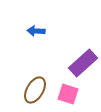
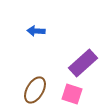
pink square: moved 4 px right
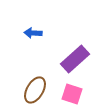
blue arrow: moved 3 px left, 2 px down
purple rectangle: moved 8 px left, 4 px up
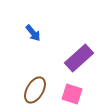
blue arrow: rotated 132 degrees counterclockwise
purple rectangle: moved 4 px right, 1 px up
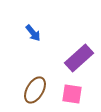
pink square: rotated 10 degrees counterclockwise
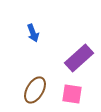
blue arrow: rotated 18 degrees clockwise
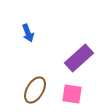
blue arrow: moved 5 px left
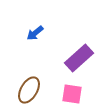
blue arrow: moved 7 px right; rotated 72 degrees clockwise
brown ellipse: moved 6 px left
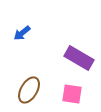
blue arrow: moved 13 px left
purple rectangle: rotated 72 degrees clockwise
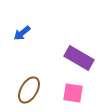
pink square: moved 1 px right, 1 px up
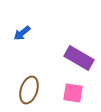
brown ellipse: rotated 12 degrees counterclockwise
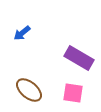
brown ellipse: rotated 68 degrees counterclockwise
